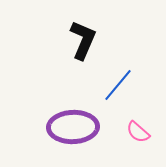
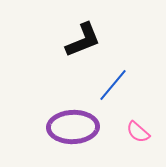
black L-shape: rotated 45 degrees clockwise
blue line: moved 5 px left
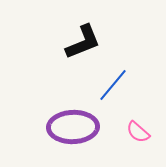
black L-shape: moved 2 px down
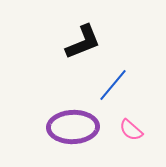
pink semicircle: moved 7 px left, 2 px up
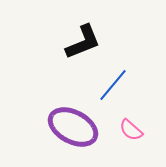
purple ellipse: rotated 30 degrees clockwise
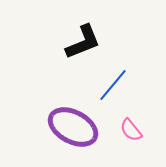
pink semicircle: rotated 10 degrees clockwise
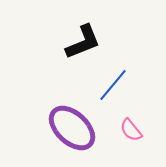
purple ellipse: moved 1 px left, 1 px down; rotated 15 degrees clockwise
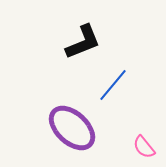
pink semicircle: moved 13 px right, 17 px down
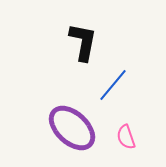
black L-shape: rotated 57 degrees counterclockwise
pink semicircle: moved 18 px left, 10 px up; rotated 20 degrees clockwise
